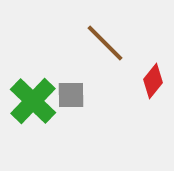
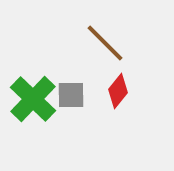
red diamond: moved 35 px left, 10 px down
green cross: moved 2 px up
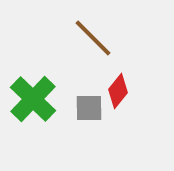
brown line: moved 12 px left, 5 px up
gray square: moved 18 px right, 13 px down
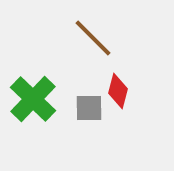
red diamond: rotated 24 degrees counterclockwise
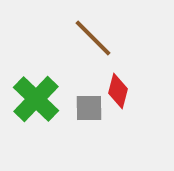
green cross: moved 3 px right
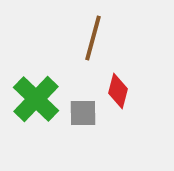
brown line: rotated 60 degrees clockwise
gray square: moved 6 px left, 5 px down
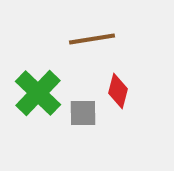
brown line: moved 1 px left, 1 px down; rotated 66 degrees clockwise
green cross: moved 2 px right, 6 px up
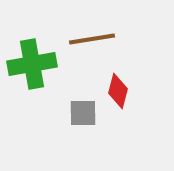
green cross: moved 6 px left, 29 px up; rotated 36 degrees clockwise
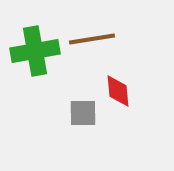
green cross: moved 3 px right, 13 px up
red diamond: rotated 20 degrees counterclockwise
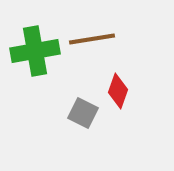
red diamond: rotated 24 degrees clockwise
gray square: rotated 28 degrees clockwise
